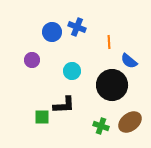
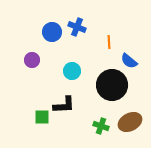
brown ellipse: rotated 10 degrees clockwise
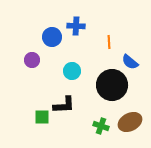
blue cross: moved 1 px left, 1 px up; rotated 18 degrees counterclockwise
blue circle: moved 5 px down
blue semicircle: moved 1 px right, 1 px down
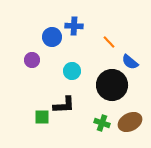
blue cross: moved 2 px left
orange line: rotated 40 degrees counterclockwise
green cross: moved 1 px right, 3 px up
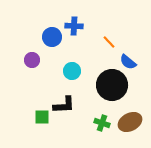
blue semicircle: moved 2 px left
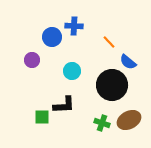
brown ellipse: moved 1 px left, 2 px up
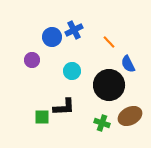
blue cross: moved 4 px down; rotated 30 degrees counterclockwise
blue semicircle: moved 2 px down; rotated 24 degrees clockwise
black circle: moved 3 px left
black L-shape: moved 2 px down
brown ellipse: moved 1 px right, 4 px up
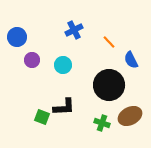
blue circle: moved 35 px left
blue semicircle: moved 3 px right, 4 px up
cyan circle: moved 9 px left, 6 px up
green square: rotated 21 degrees clockwise
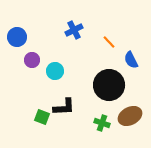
cyan circle: moved 8 px left, 6 px down
